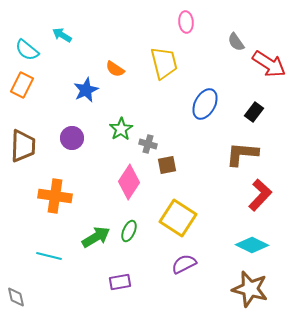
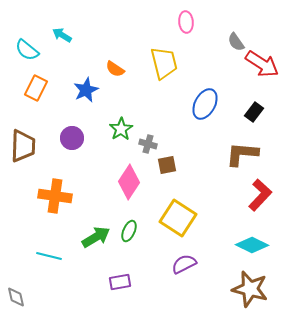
red arrow: moved 7 px left
orange rectangle: moved 14 px right, 3 px down
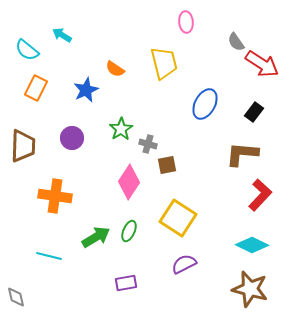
purple rectangle: moved 6 px right, 1 px down
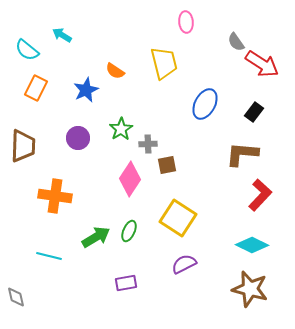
orange semicircle: moved 2 px down
purple circle: moved 6 px right
gray cross: rotated 18 degrees counterclockwise
pink diamond: moved 1 px right, 3 px up
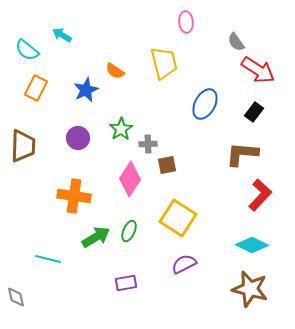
red arrow: moved 4 px left, 6 px down
orange cross: moved 19 px right
cyan line: moved 1 px left, 3 px down
